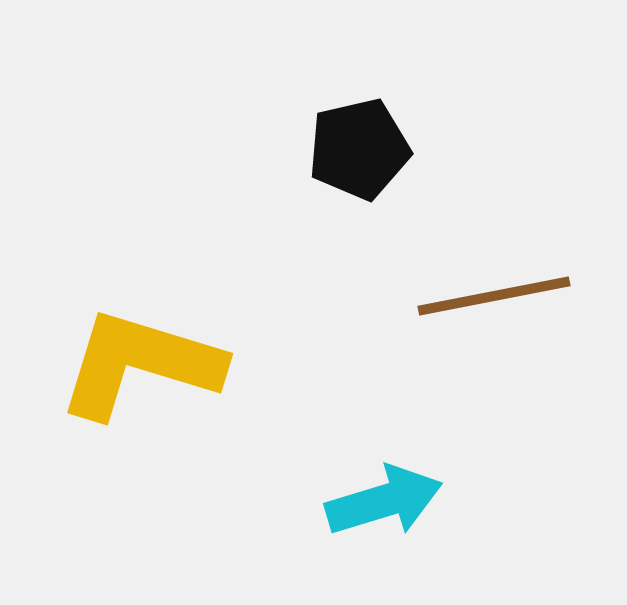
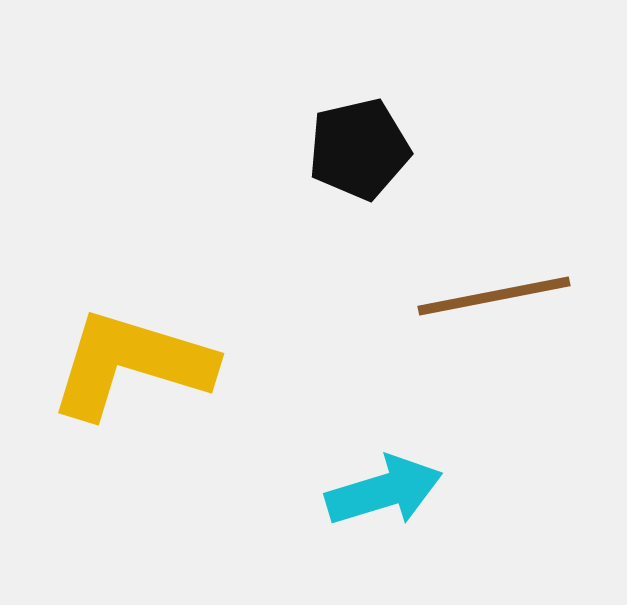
yellow L-shape: moved 9 px left
cyan arrow: moved 10 px up
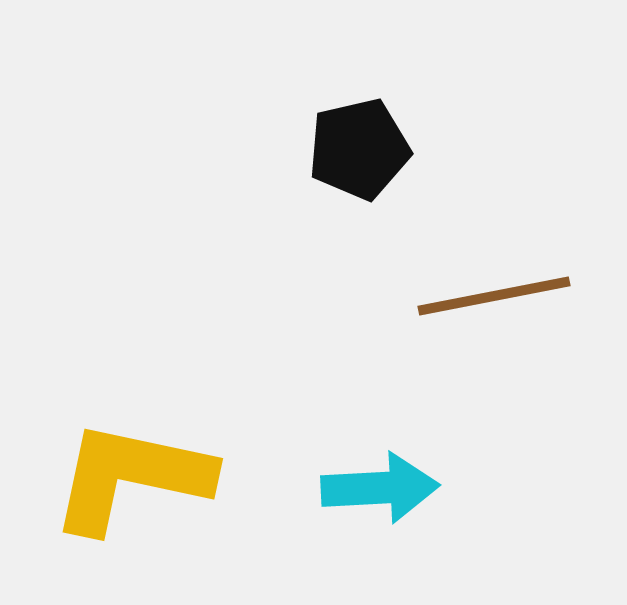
yellow L-shape: moved 113 px down; rotated 5 degrees counterclockwise
cyan arrow: moved 4 px left, 3 px up; rotated 14 degrees clockwise
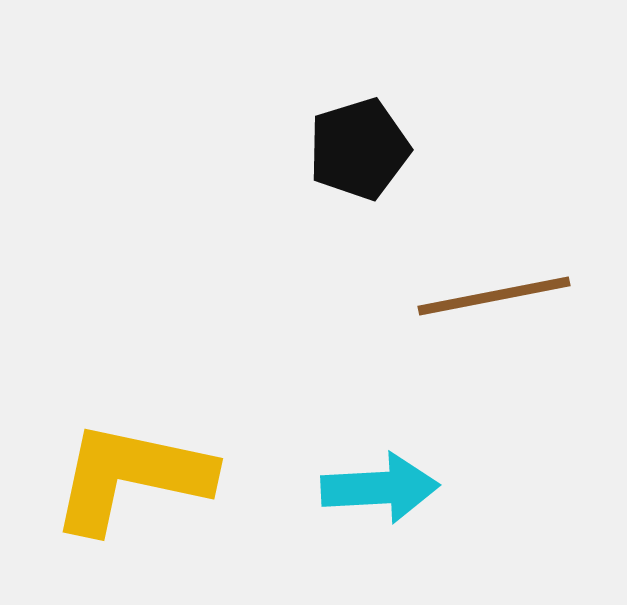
black pentagon: rotated 4 degrees counterclockwise
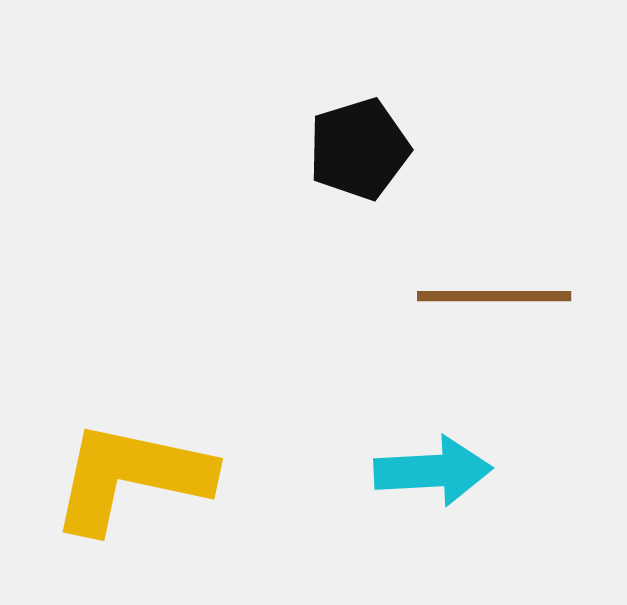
brown line: rotated 11 degrees clockwise
cyan arrow: moved 53 px right, 17 px up
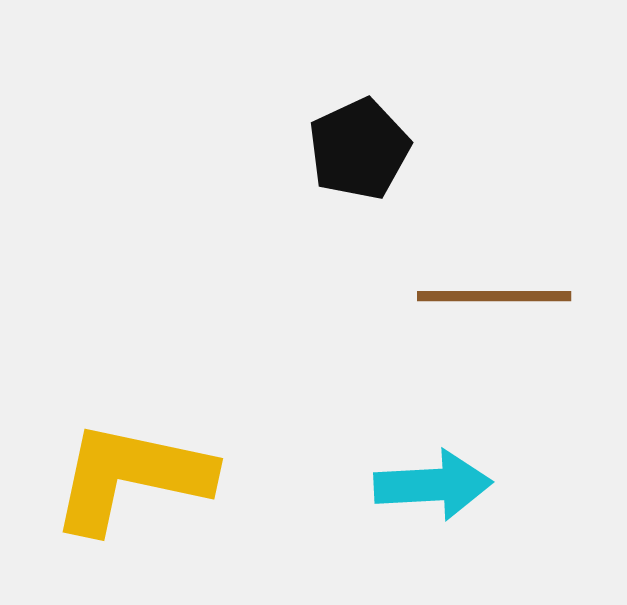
black pentagon: rotated 8 degrees counterclockwise
cyan arrow: moved 14 px down
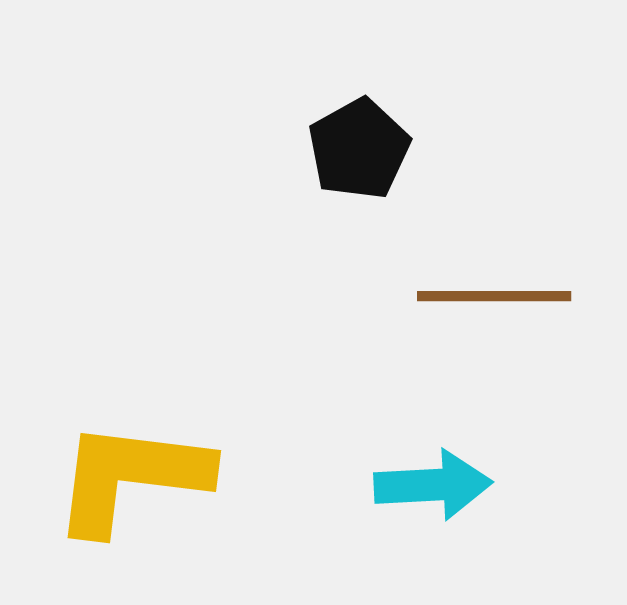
black pentagon: rotated 4 degrees counterclockwise
yellow L-shape: rotated 5 degrees counterclockwise
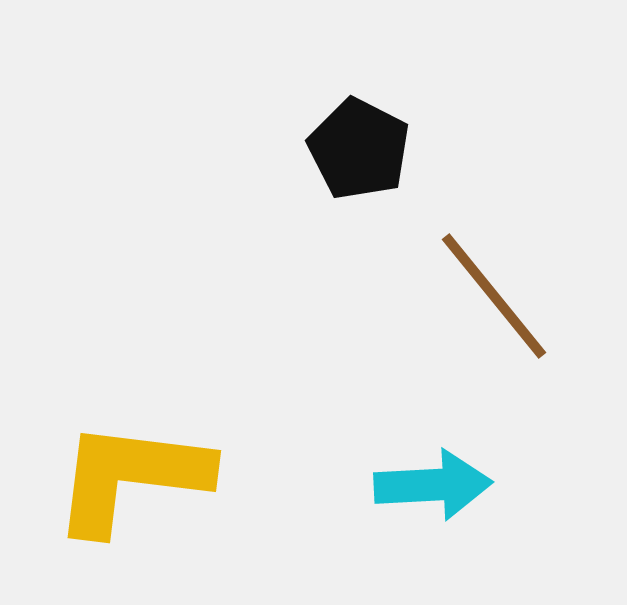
black pentagon: rotated 16 degrees counterclockwise
brown line: rotated 51 degrees clockwise
